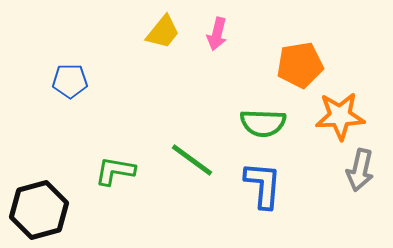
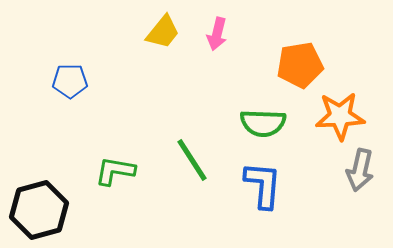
green line: rotated 21 degrees clockwise
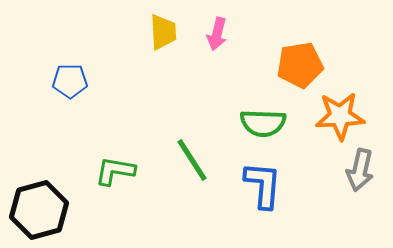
yellow trapezoid: rotated 42 degrees counterclockwise
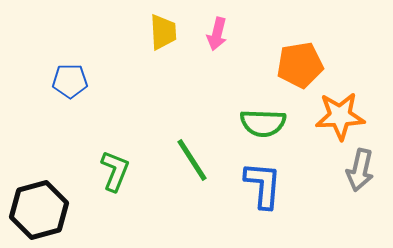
green L-shape: rotated 102 degrees clockwise
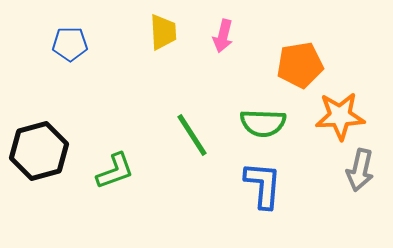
pink arrow: moved 6 px right, 2 px down
blue pentagon: moved 37 px up
green line: moved 25 px up
green L-shape: rotated 48 degrees clockwise
black hexagon: moved 59 px up
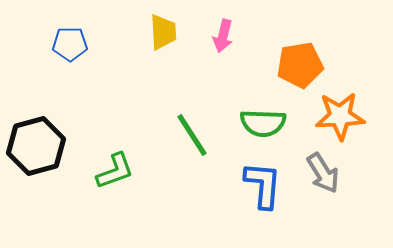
black hexagon: moved 3 px left, 5 px up
gray arrow: moved 37 px left, 3 px down; rotated 45 degrees counterclockwise
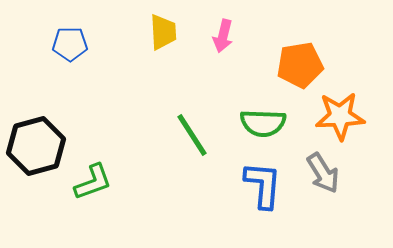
green L-shape: moved 22 px left, 11 px down
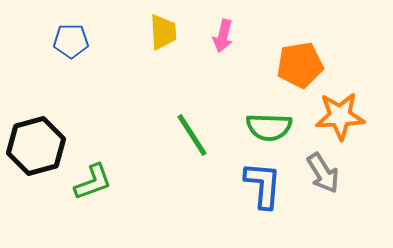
blue pentagon: moved 1 px right, 3 px up
green semicircle: moved 6 px right, 4 px down
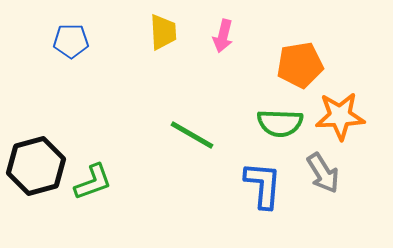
green semicircle: moved 11 px right, 4 px up
green line: rotated 27 degrees counterclockwise
black hexagon: moved 20 px down
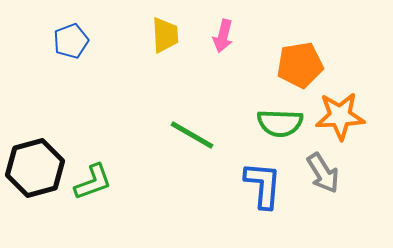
yellow trapezoid: moved 2 px right, 3 px down
blue pentagon: rotated 20 degrees counterclockwise
black hexagon: moved 1 px left, 2 px down
